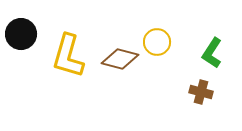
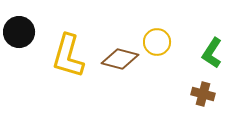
black circle: moved 2 px left, 2 px up
brown cross: moved 2 px right, 2 px down
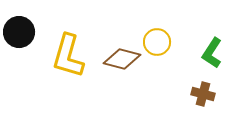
brown diamond: moved 2 px right
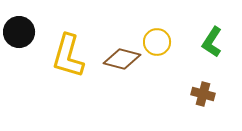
green L-shape: moved 11 px up
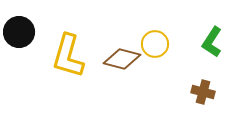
yellow circle: moved 2 px left, 2 px down
brown cross: moved 2 px up
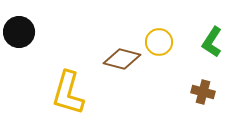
yellow circle: moved 4 px right, 2 px up
yellow L-shape: moved 37 px down
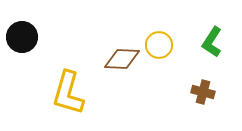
black circle: moved 3 px right, 5 px down
yellow circle: moved 3 px down
brown diamond: rotated 12 degrees counterclockwise
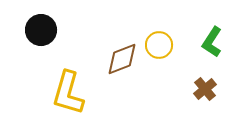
black circle: moved 19 px right, 7 px up
brown diamond: rotated 24 degrees counterclockwise
brown cross: moved 2 px right, 3 px up; rotated 35 degrees clockwise
